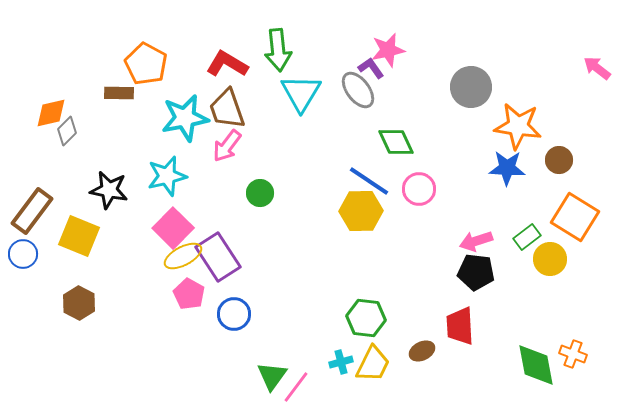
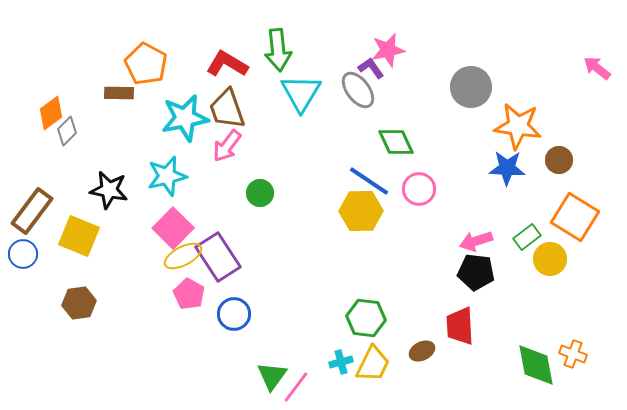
orange diamond at (51, 113): rotated 24 degrees counterclockwise
brown hexagon at (79, 303): rotated 24 degrees clockwise
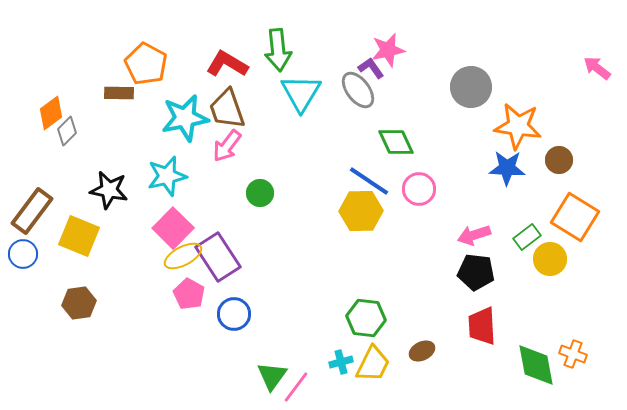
pink arrow at (476, 241): moved 2 px left, 6 px up
red trapezoid at (460, 326): moved 22 px right
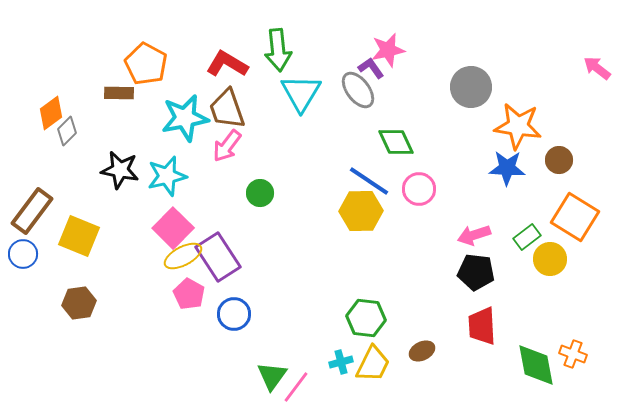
black star at (109, 190): moved 11 px right, 20 px up
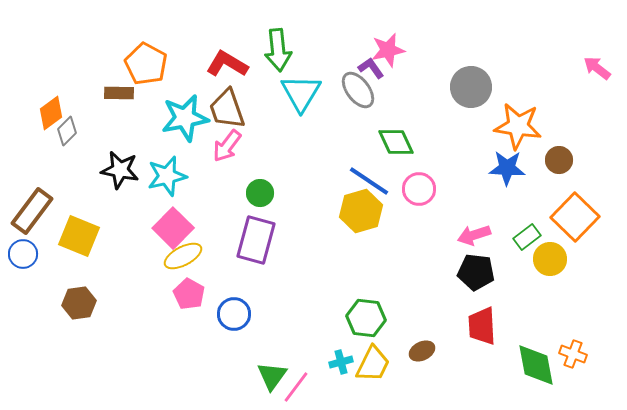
yellow hexagon at (361, 211): rotated 15 degrees counterclockwise
orange square at (575, 217): rotated 12 degrees clockwise
purple rectangle at (218, 257): moved 38 px right, 17 px up; rotated 48 degrees clockwise
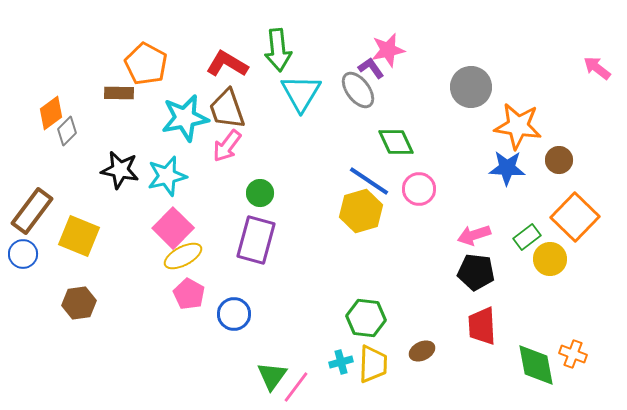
yellow trapezoid at (373, 364): rotated 24 degrees counterclockwise
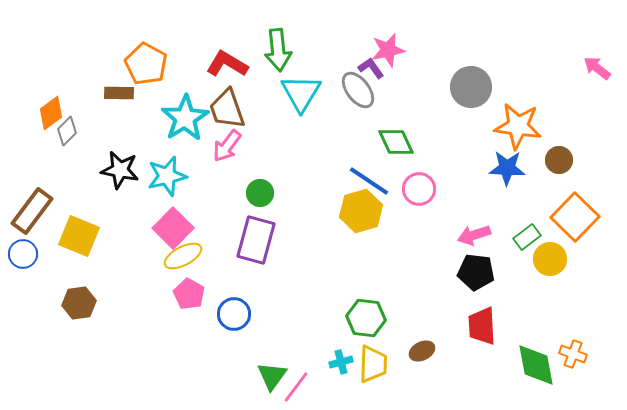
cyan star at (185, 118): rotated 21 degrees counterclockwise
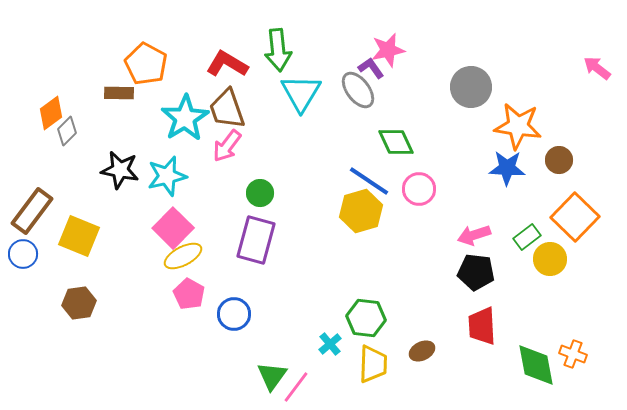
cyan cross at (341, 362): moved 11 px left, 18 px up; rotated 25 degrees counterclockwise
